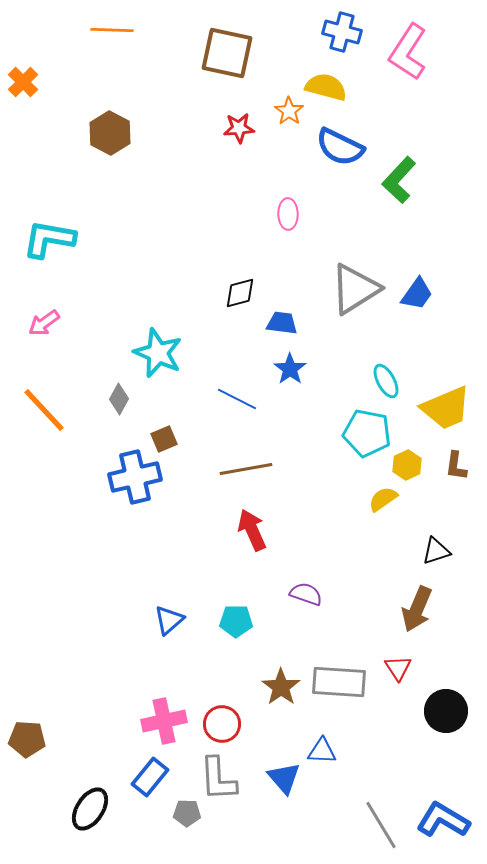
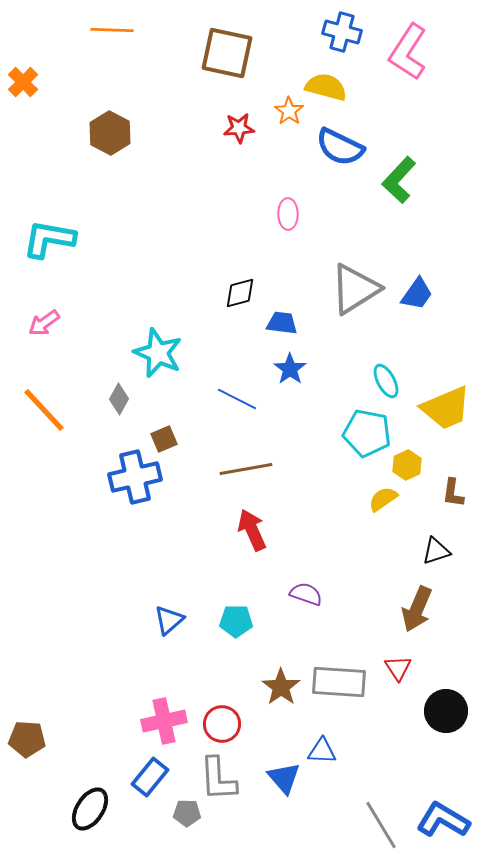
brown L-shape at (456, 466): moved 3 px left, 27 px down
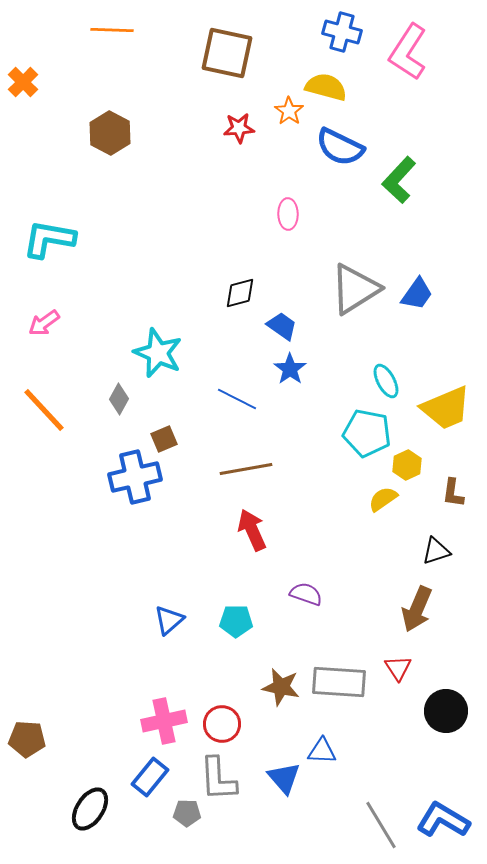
blue trapezoid at (282, 323): moved 3 px down; rotated 28 degrees clockwise
brown star at (281, 687): rotated 24 degrees counterclockwise
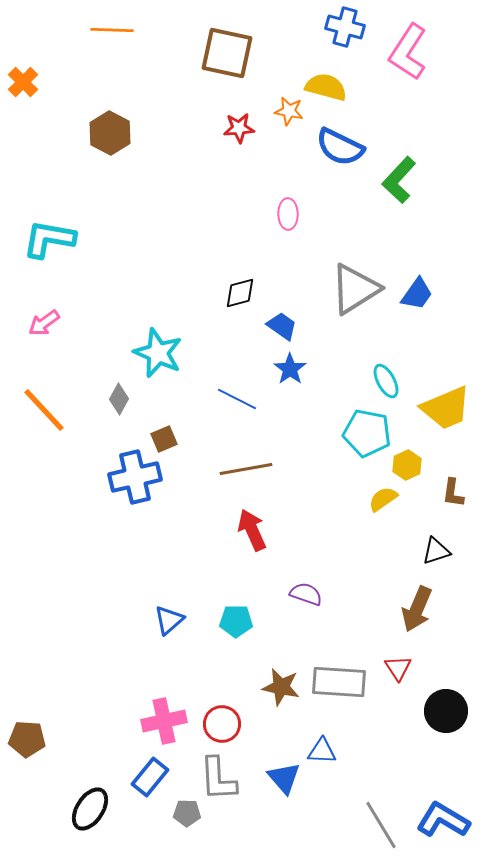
blue cross at (342, 32): moved 3 px right, 5 px up
orange star at (289, 111): rotated 24 degrees counterclockwise
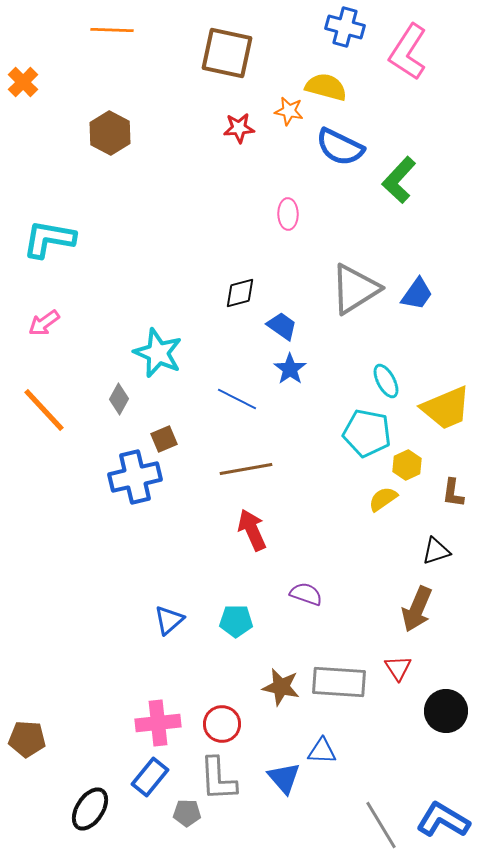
pink cross at (164, 721): moved 6 px left, 2 px down; rotated 6 degrees clockwise
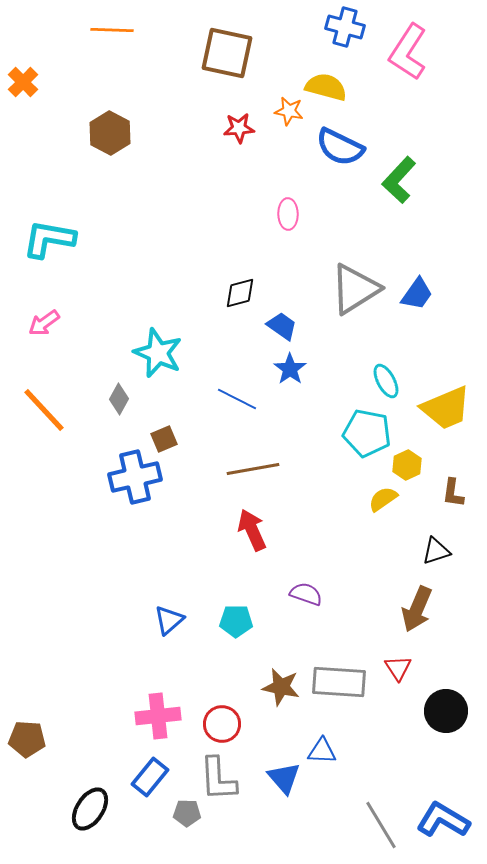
brown line at (246, 469): moved 7 px right
pink cross at (158, 723): moved 7 px up
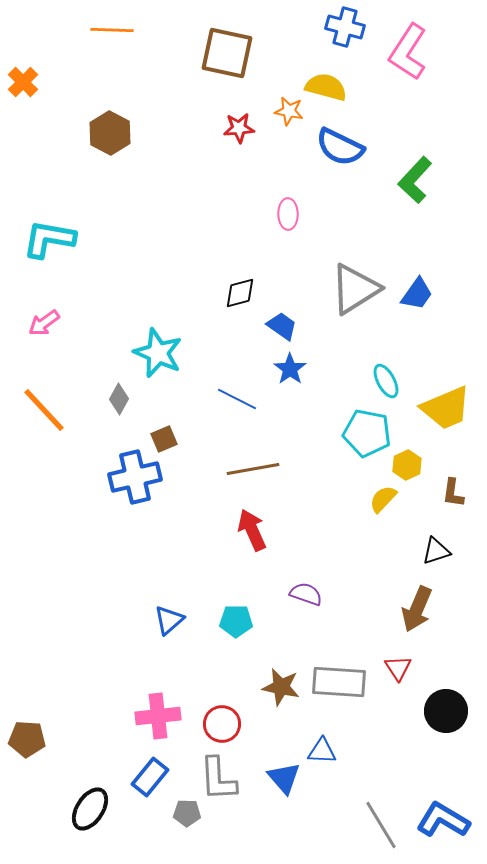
green L-shape at (399, 180): moved 16 px right
yellow semicircle at (383, 499): rotated 12 degrees counterclockwise
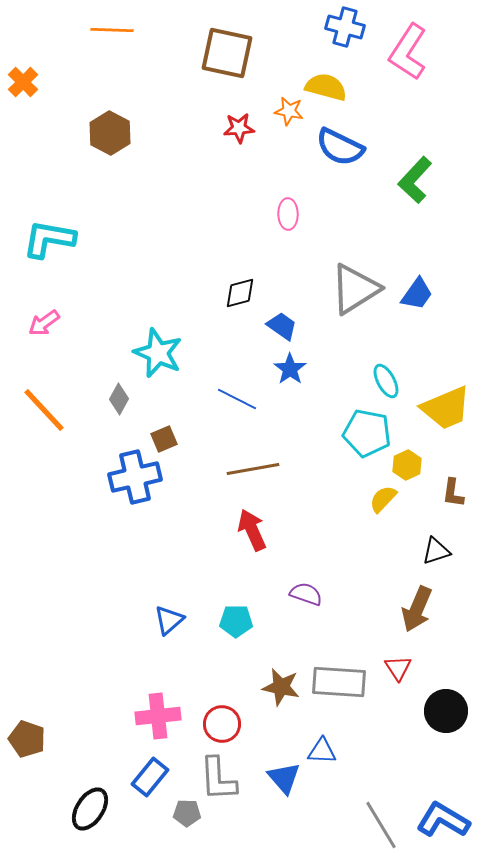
brown pentagon at (27, 739): rotated 15 degrees clockwise
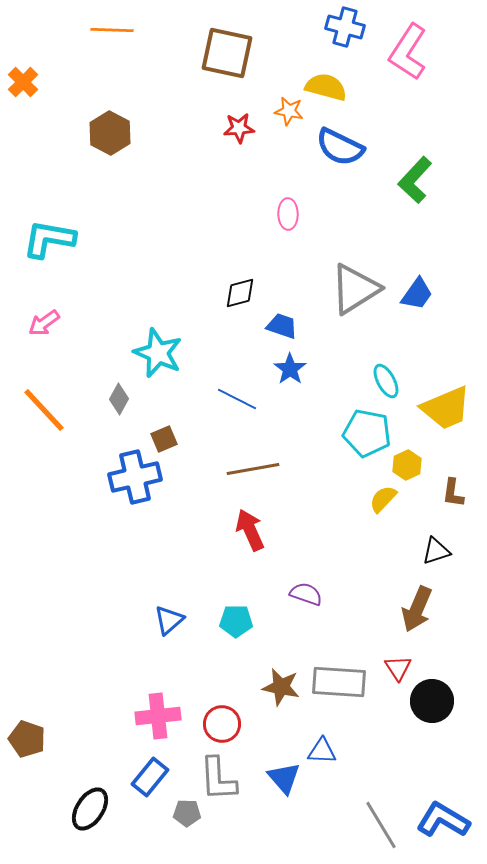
blue trapezoid at (282, 326): rotated 16 degrees counterclockwise
red arrow at (252, 530): moved 2 px left
black circle at (446, 711): moved 14 px left, 10 px up
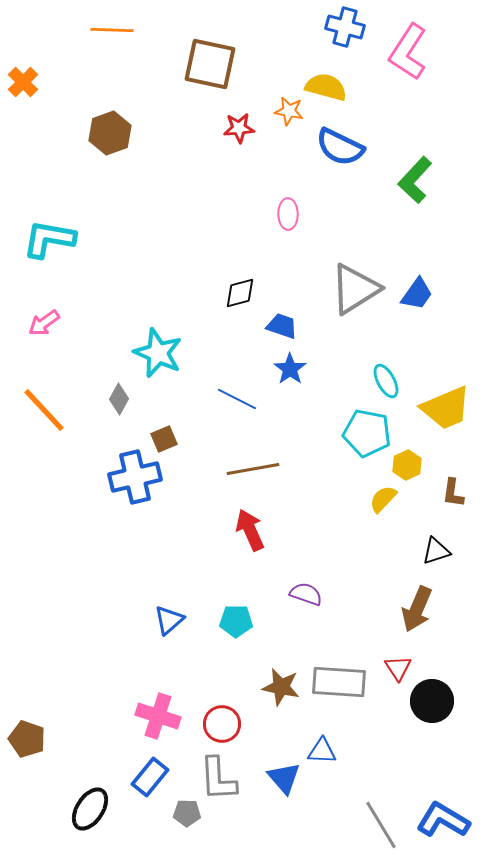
brown square at (227, 53): moved 17 px left, 11 px down
brown hexagon at (110, 133): rotated 12 degrees clockwise
pink cross at (158, 716): rotated 24 degrees clockwise
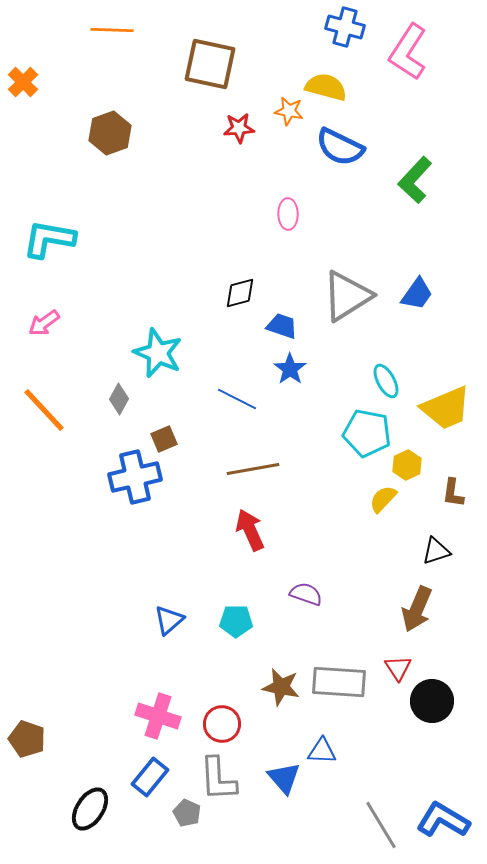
gray triangle at (355, 289): moved 8 px left, 7 px down
gray pentagon at (187, 813): rotated 24 degrees clockwise
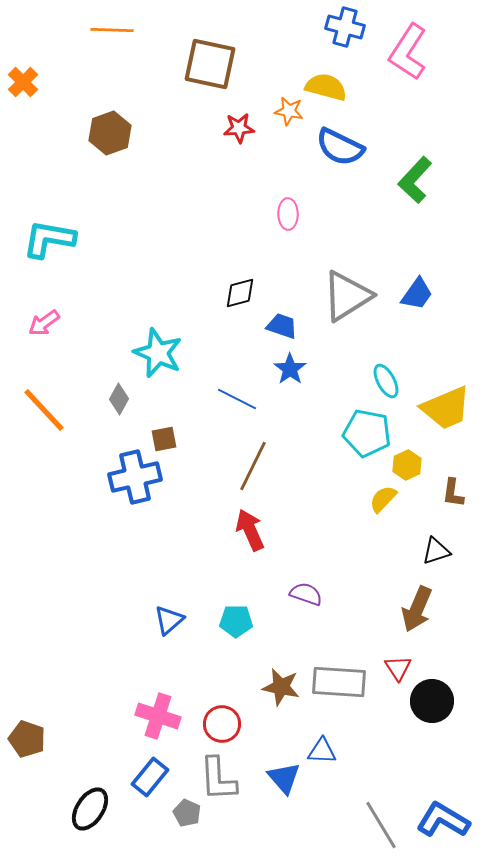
brown square at (164, 439): rotated 12 degrees clockwise
brown line at (253, 469): moved 3 px up; rotated 54 degrees counterclockwise
